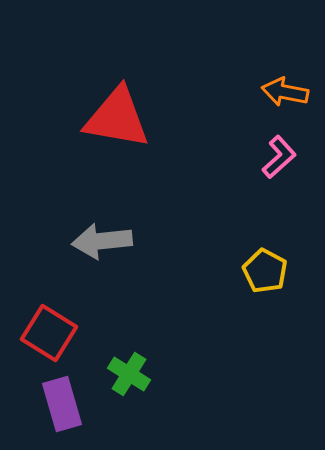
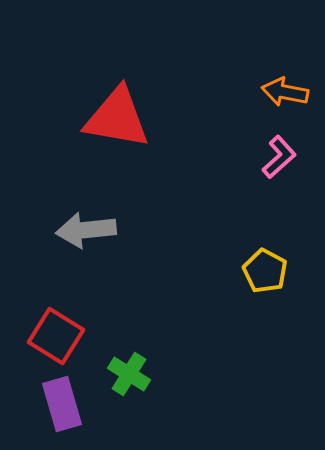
gray arrow: moved 16 px left, 11 px up
red square: moved 7 px right, 3 px down
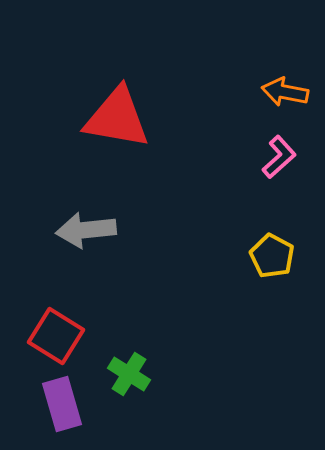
yellow pentagon: moved 7 px right, 15 px up
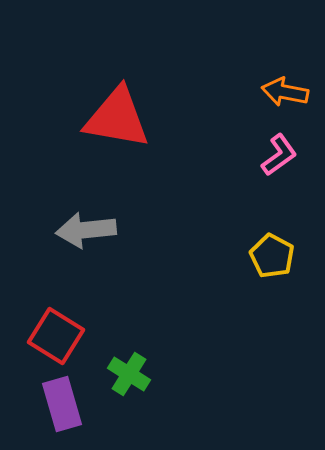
pink L-shape: moved 2 px up; rotated 6 degrees clockwise
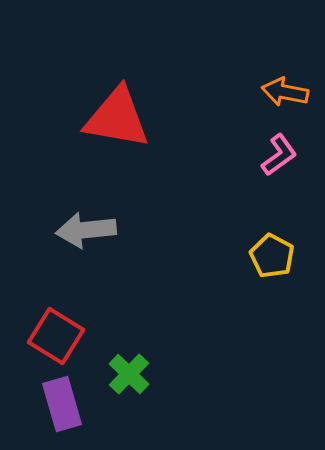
green cross: rotated 12 degrees clockwise
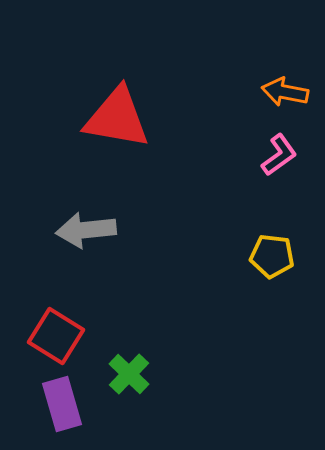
yellow pentagon: rotated 21 degrees counterclockwise
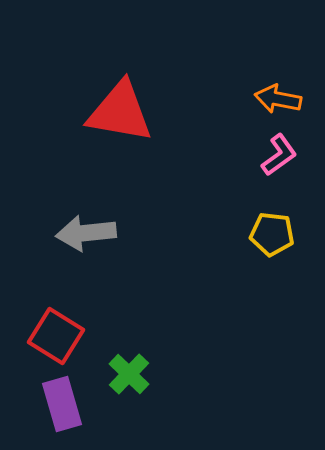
orange arrow: moved 7 px left, 7 px down
red triangle: moved 3 px right, 6 px up
gray arrow: moved 3 px down
yellow pentagon: moved 22 px up
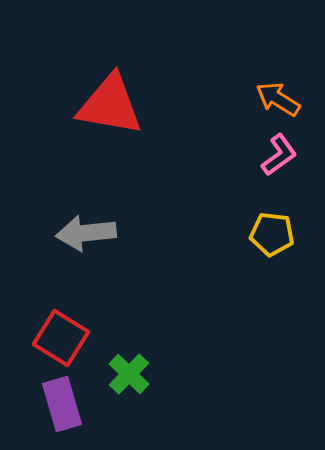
orange arrow: rotated 21 degrees clockwise
red triangle: moved 10 px left, 7 px up
red square: moved 5 px right, 2 px down
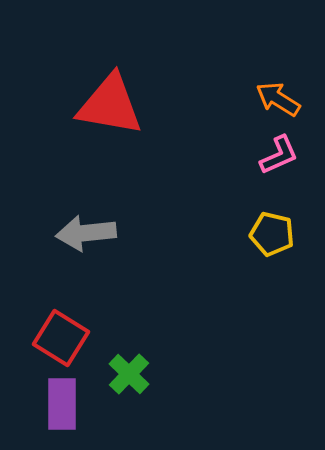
pink L-shape: rotated 12 degrees clockwise
yellow pentagon: rotated 6 degrees clockwise
purple rectangle: rotated 16 degrees clockwise
